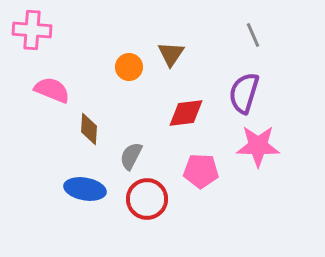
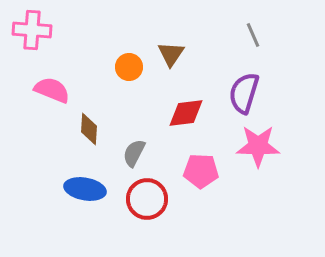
gray semicircle: moved 3 px right, 3 px up
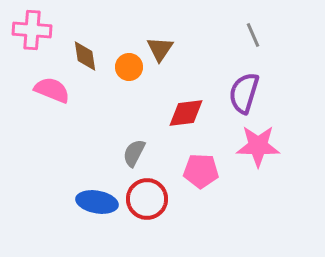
brown triangle: moved 11 px left, 5 px up
brown diamond: moved 4 px left, 73 px up; rotated 12 degrees counterclockwise
blue ellipse: moved 12 px right, 13 px down
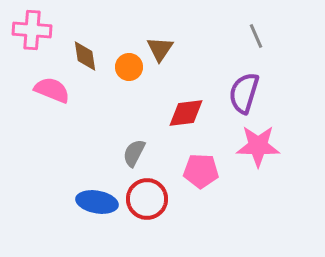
gray line: moved 3 px right, 1 px down
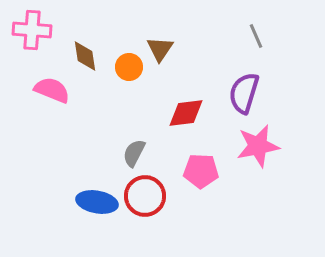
pink star: rotated 12 degrees counterclockwise
red circle: moved 2 px left, 3 px up
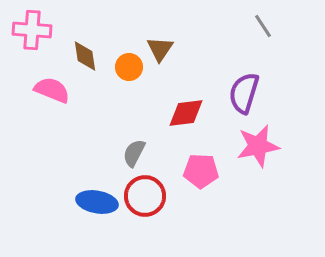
gray line: moved 7 px right, 10 px up; rotated 10 degrees counterclockwise
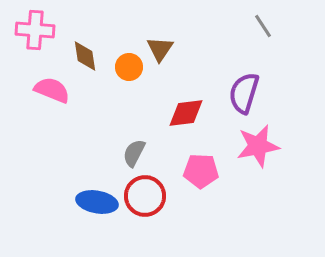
pink cross: moved 3 px right
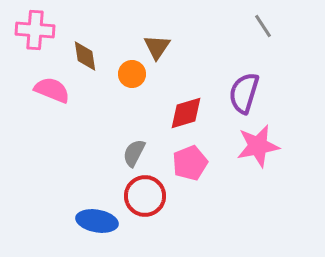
brown triangle: moved 3 px left, 2 px up
orange circle: moved 3 px right, 7 px down
red diamond: rotated 9 degrees counterclockwise
pink pentagon: moved 11 px left, 8 px up; rotated 24 degrees counterclockwise
blue ellipse: moved 19 px down
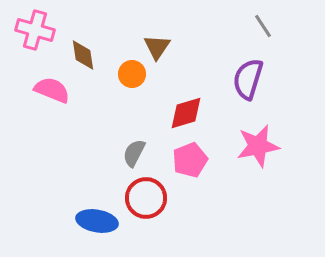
pink cross: rotated 12 degrees clockwise
brown diamond: moved 2 px left, 1 px up
purple semicircle: moved 4 px right, 14 px up
pink pentagon: moved 3 px up
red circle: moved 1 px right, 2 px down
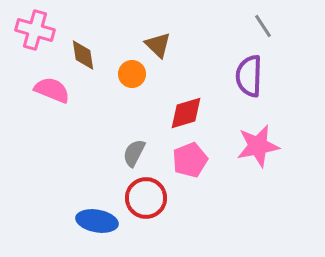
brown triangle: moved 1 px right, 2 px up; rotated 20 degrees counterclockwise
purple semicircle: moved 1 px right, 3 px up; rotated 15 degrees counterclockwise
